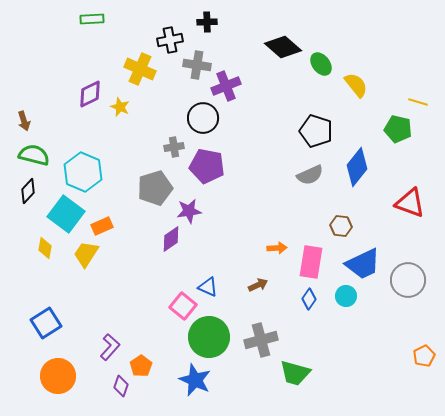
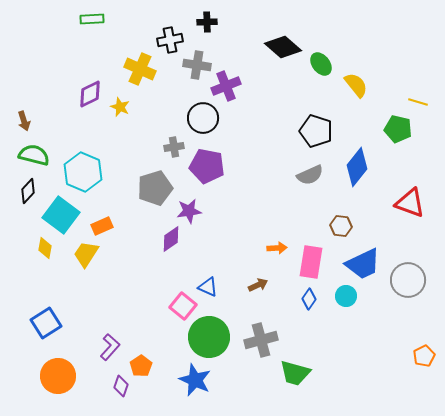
cyan square at (66, 214): moved 5 px left, 1 px down
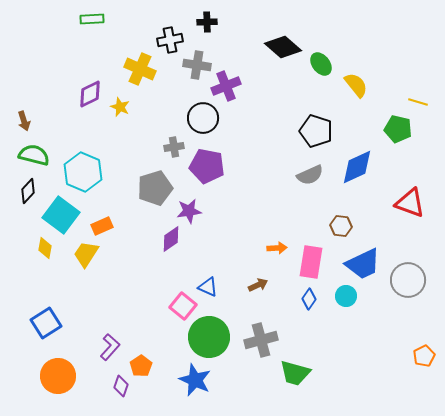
blue diamond at (357, 167): rotated 27 degrees clockwise
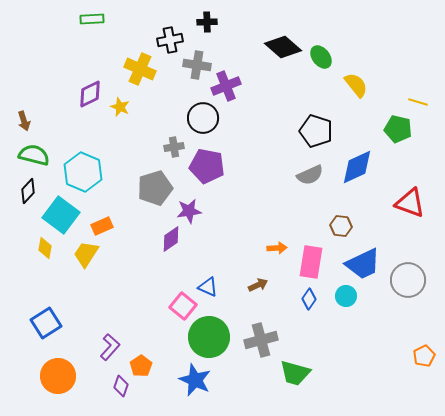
green ellipse at (321, 64): moved 7 px up
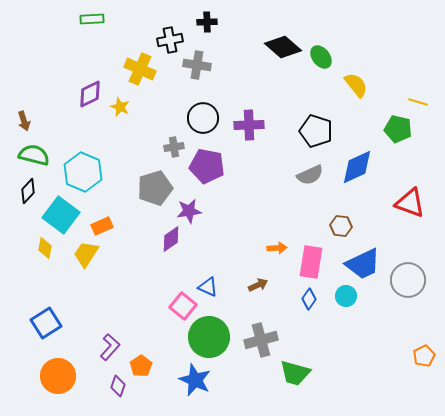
purple cross at (226, 86): moved 23 px right, 39 px down; rotated 20 degrees clockwise
purple diamond at (121, 386): moved 3 px left
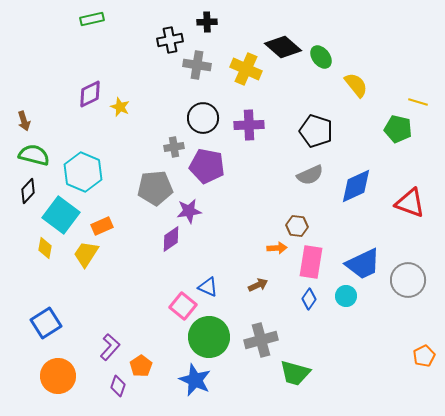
green rectangle at (92, 19): rotated 10 degrees counterclockwise
yellow cross at (140, 69): moved 106 px right
blue diamond at (357, 167): moved 1 px left, 19 px down
gray pentagon at (155, 188): rotated 12 degrees clockwise
brown hexagon at (341, 226): moved 44 px left
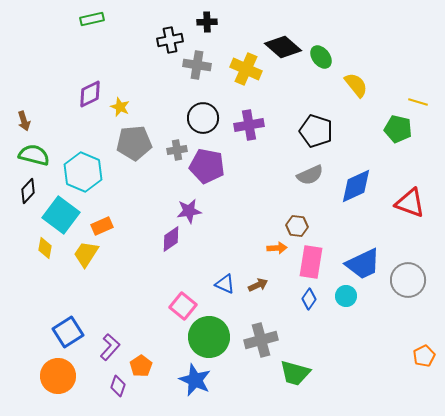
purple cross at (249, 125): rotated 8 degrees counterclockwise
gray cross at (174, 147): moved 3 px right, 3 px down
gray pentagon at (155, 188): moved 21 px left, 45 px up
blue triangle at (208, 287): moved 17 px right, 3 px up
blue square at (46, 323): moved 22 px right, 9 px down
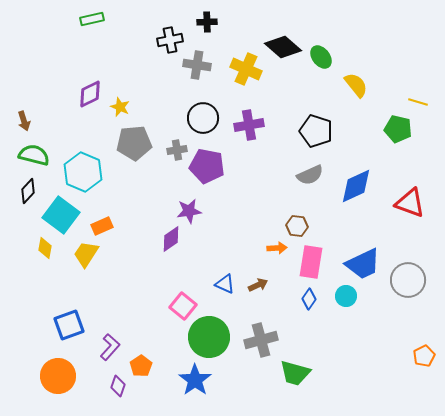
blue square at (68, 332): moved 1 px right, 7 px up; rotated 12 degrees clockwise
blue star at (195, 380): rotated 12 degrees clockwise
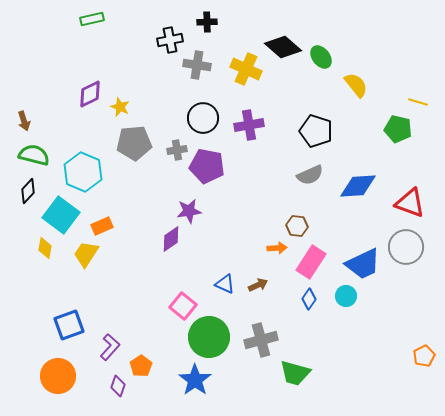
blue diamond at (356, 186): moved 2 px right; rotated 21 degrees clockwise
pink rectangle at (311, 262): rotated 24 degrees clockwise
gray circle at (408, 280): moved 2 px left, 33 px up
